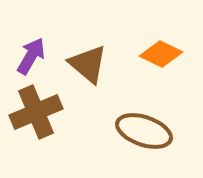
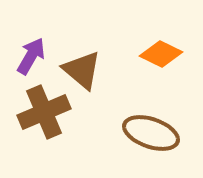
brown triangle: moved 6 px left, 6 px down
brown cross: moved 8 px right
brown ellipse: moved 7 px right, 2 px down
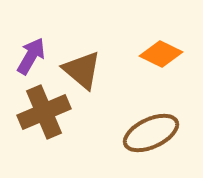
brown ellipse: rotated 44 degrees counterclockwise
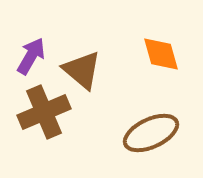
orange diamond: rotated 48 degrees clockwise
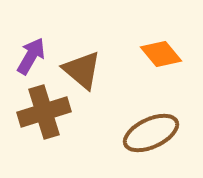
orange diamond: rotated 24 degrees counterclockwise
brown cross: rotated 6 degrees clockwise
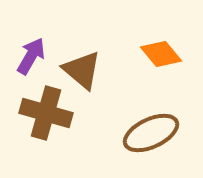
brown cross: moved 2 px right, 1 px down; rotated 33 degrees clockwise
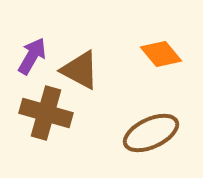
purple arrow: moved 1 px right
brown triangle: moved 2 px left; rotated 12 degrees counterclockwise
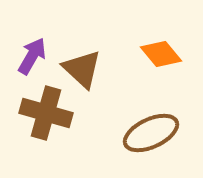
brown triangle: moved 2 px right, 1 px up; rotated 15 degrees clockwise
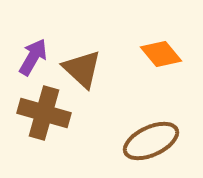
purple arrow: moved 1 px right, 1 px down
brown cross: moved 2 px left
brown ellipse: moved 8 px down
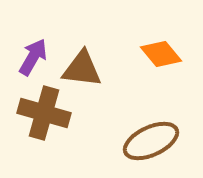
brown triangle: rotated 36 degrees counterclockwise
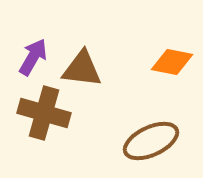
orange diamond: moved 11 px right, 8 px down; rotated 39 degrees counterclockwise
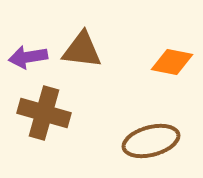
purple arrow: moved 5 px left; rotated 129 degrees counterclockwise
brown triangle: moved 19 px up
brown ellipse: rotated 10 degrees clockwise
